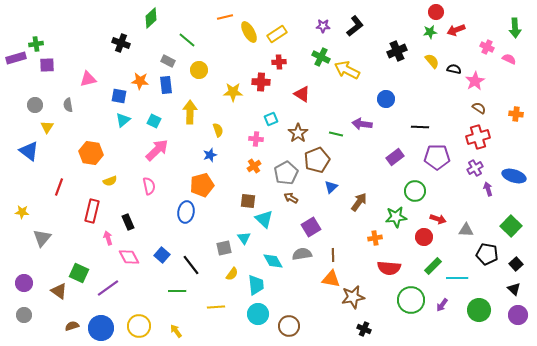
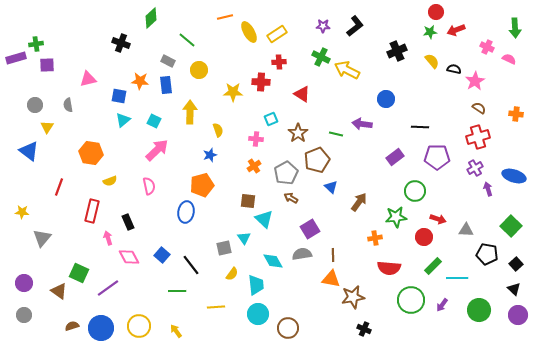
blue triangle at (331, 187): rotated 32 degrees counterclockwise
purple square at (311, 227): moved 1 px left, 2 px down
brown circle at (289, 326): moved 1 px left, 2 px down
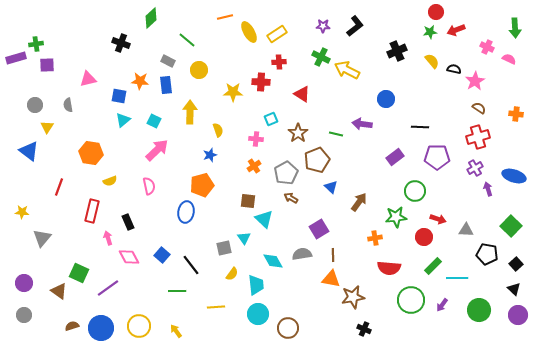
purple square at (310, 229): moved 9 px right
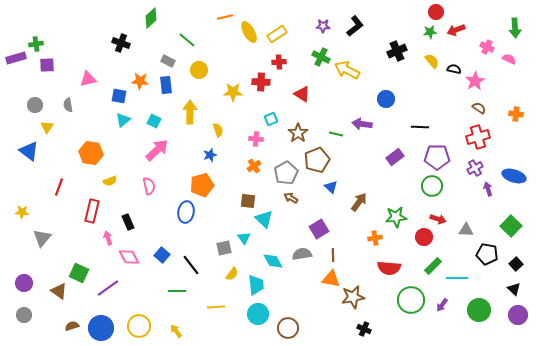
green circle at (415, 191): moved 17 px right, 5 px up
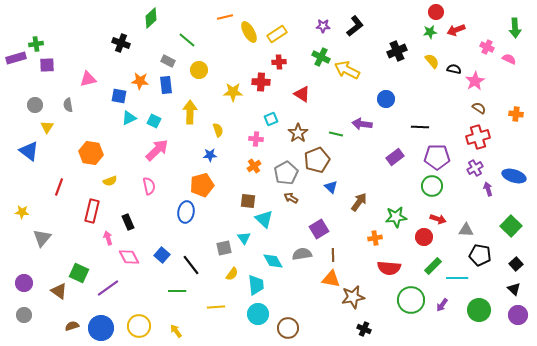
cyan triangle at (123, 120): moved 6 px right, 2 px up; rotated 14 degrees clockwise
blue star at (210, 155): rotated 16 degrees clockwise
black pentagon at (487, 254): moved 7 px left, 1 px down
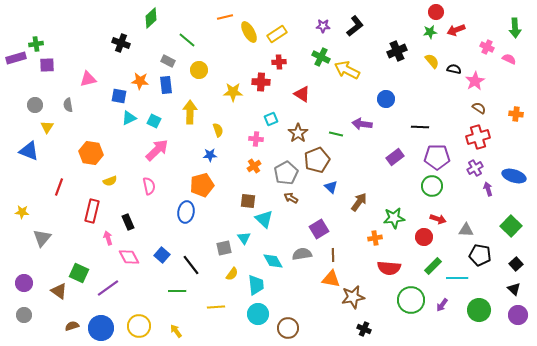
blue triangle at (29, 151): rotated 15 degrees counterclockwise
green star at (396, 217): moved 2 px left, 1 px down
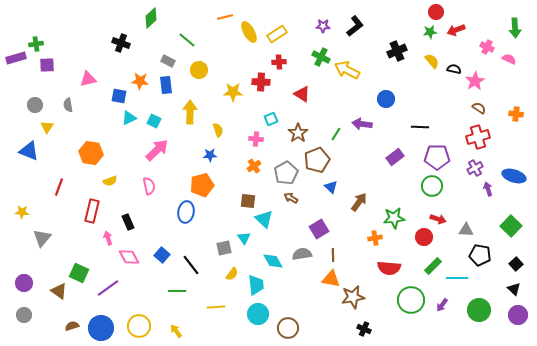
green line at (336, 134): rotated 72 degrees counterclockwise
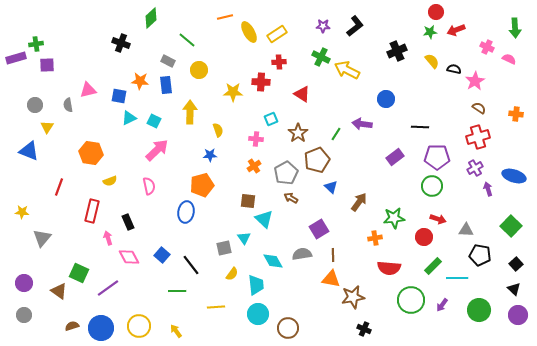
pink triangle at (88, 79): moved 11 px down
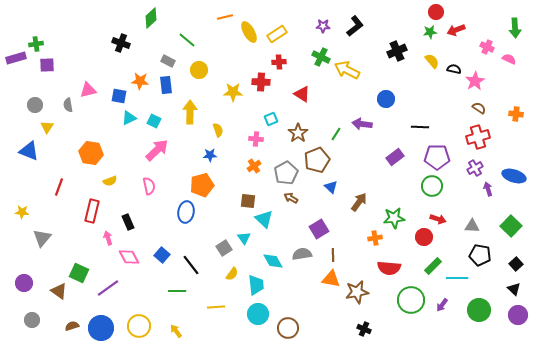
gray triangle at (466, 230): moved 6 px right, 4 px up
gray square at (224, 248): rotated 21 degrees counterclockwise
brown star at (353, 297): moved 4 px right, 5 px up
gray circle at (24, 315): moved 8 px right, 5 px down
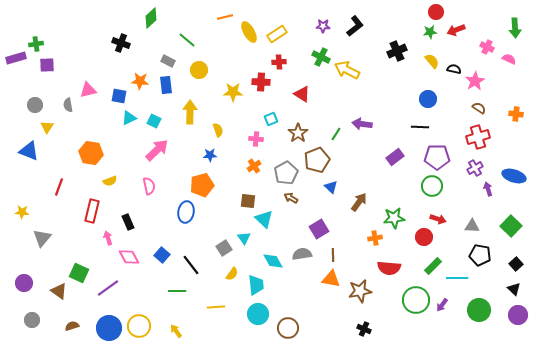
blue circle at (386, 99): moved 42 px right
brown star at (357, 292): moved 3 px right, 1 px up
green circle at (411, 300): moved 5 px right
blue circle at (101, 328): moved 8 px right
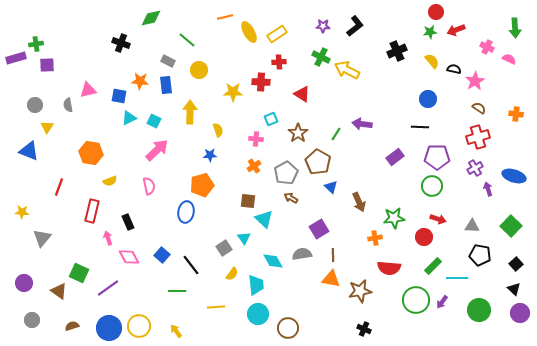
green diamond at (151, 18): rotated 30 degrees clockwise
brown pentagon at (317, 160): moved 1 px right, 2 px down; rotated 20 degrees counterclockwise
brown arrow at (359, 202): rotated 120 degrees clockwise
purple arrow at (442, 305): moved 3 px up
purple circle at (518, 315): moved 2 px right, 2 px up
